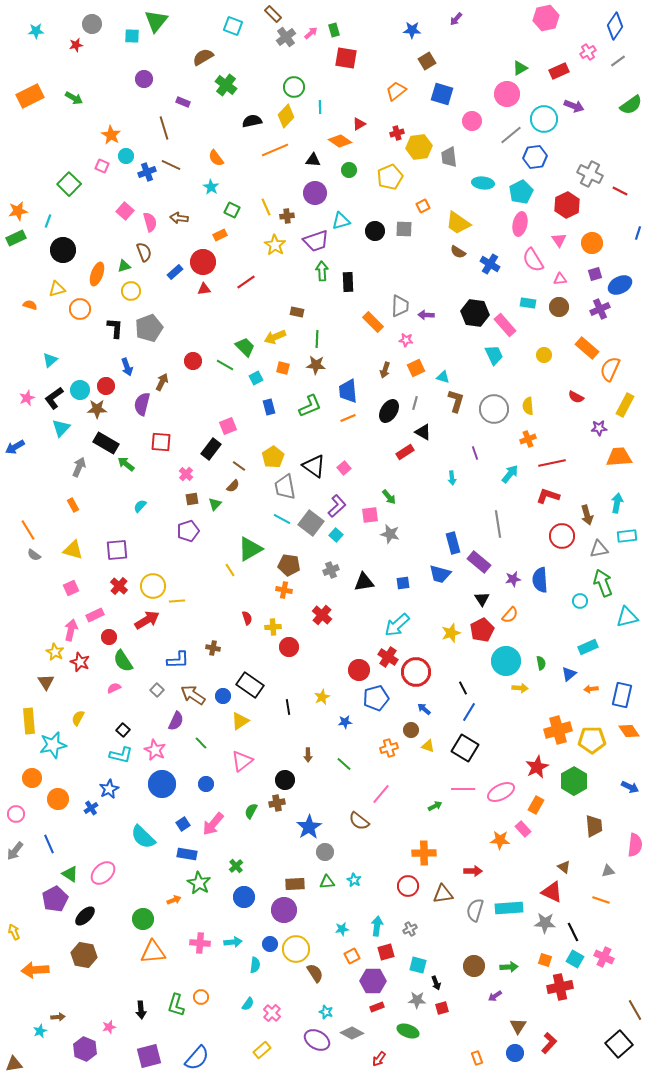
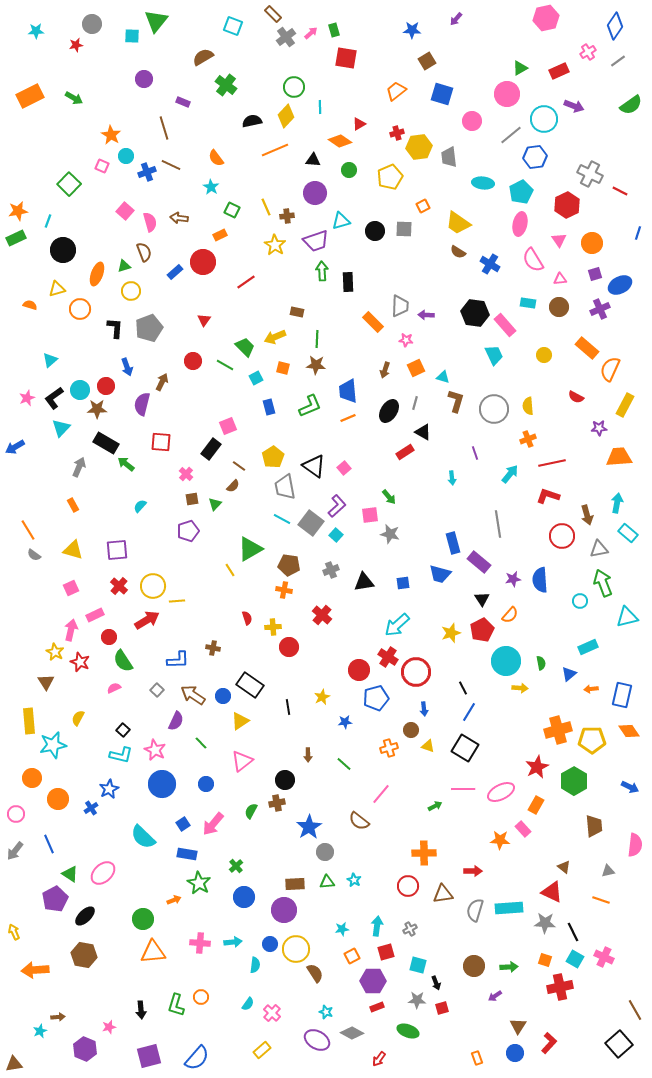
red triangle at (204, 289): moved 31 px down; rotated 48 degrees counterclockwise
cyan rectangle at (627, 536): moved 1 px right, 3 px up; rotated 48 degrees clockwise
blue arrow at (424, 709): rotated 136 degrees counterclockwise
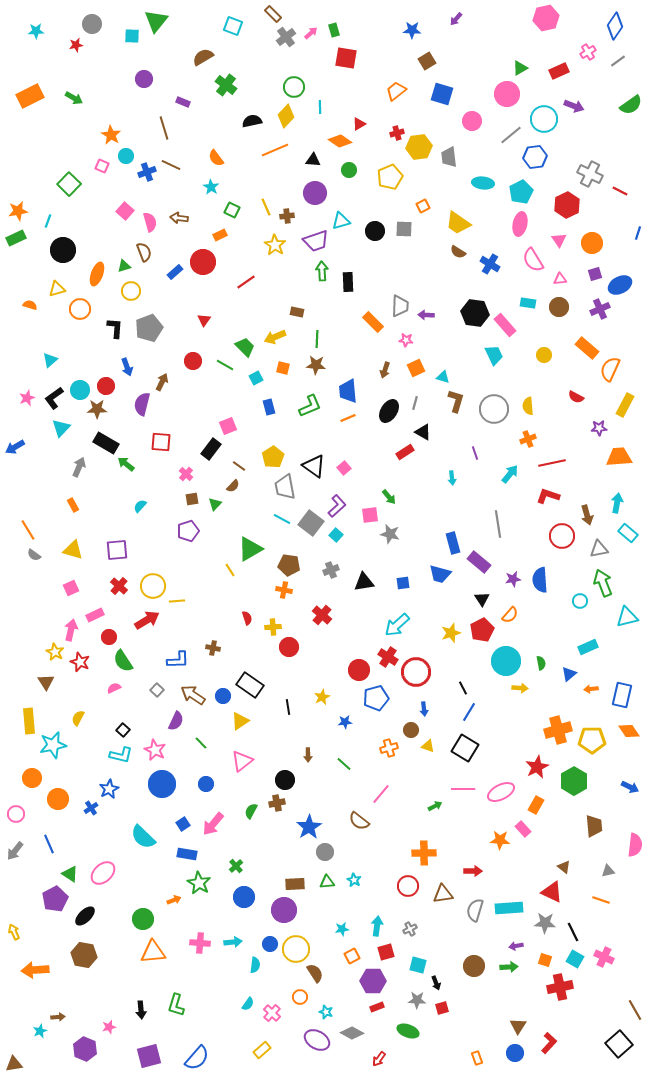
purple arrow at (495, 996): moved 21 px right, 50 px up; rotated 24 degrees clockwise
orange circle at (201, 997): moved 99 px right
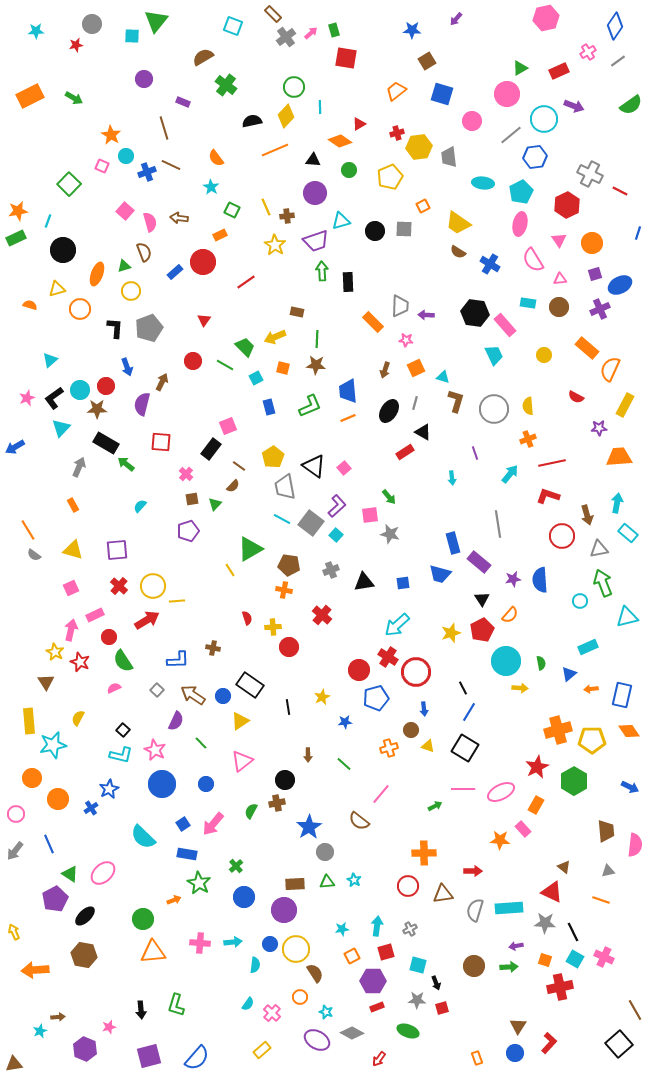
brown trapezoid at (594, 826): moved 12 px right, 5 px down
